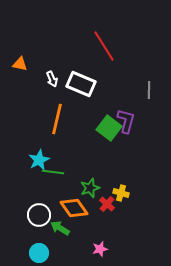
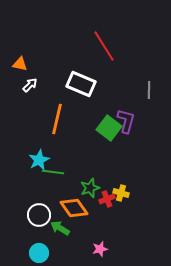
white arrow: moved 22 px left, 6 px down; rotated 112 degrees counterclockwise
red cross: moved 5 px up; rotated 28 degrees clockwise
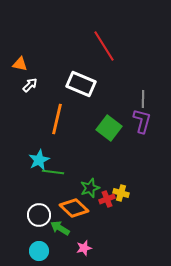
gray line: moved 6 px left, 9 px down
purple L-shape: moved 16 px right
orange diamond: rotated 12 degrees counterclockwise
pink star: moved 16 px left, 1 px up
cyan circle: moved 2 px up
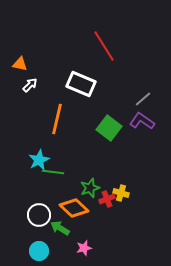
gray line: rotated 48 degrees clockwise
purple L-shape: rotated 70 degrees counterclockwise
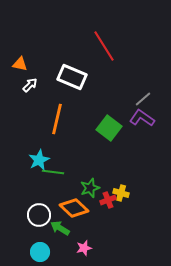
white rectangle: moved 9 px left, 7 px up
purple L-shape: moved 3 px up
red cross: moved 1 px right, 1 px down
cyan circle: moved 1 px right, 1 px down
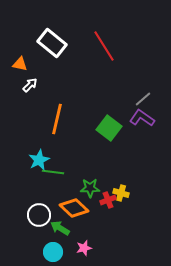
white rectangle: moved 20 px left, 34 px up; rotated 16 degrees clockwise
green star: rotated 18 degrees clockwise
cyan circle: moved 13 px right
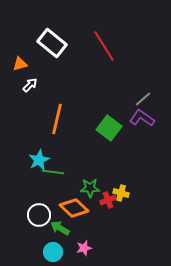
orange triangle: rotated 28 degrees counterclockwise
